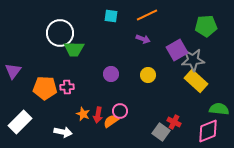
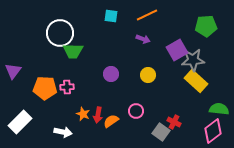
green trapezoid: moved 1 px left, 2 px down
pink circle: moved 16 px right
pink diamond: moved 5 px right; rotated 15 degrees counterclockwise
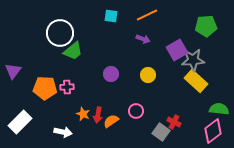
green trapezoid: rotated 40 degrees counterclockwise
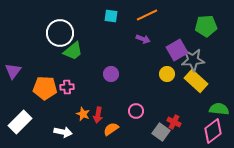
yellow circle: moved 19 px right, 1 px up
orange semicircle: moved 8 px down
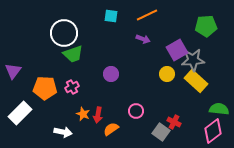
white circle: moved 4 px right
green trapezoid: moved 3 px down; rotated 20 degrees clockwise
pink cross: moved 5 px right; rotated 24 degrees counterclockwise
white rectangle: moved 9 px up
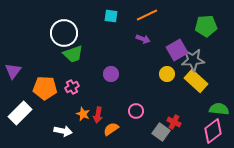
white arrow: moved 1 px up
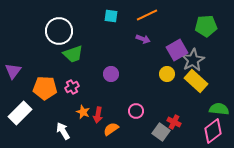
white circle: moved 5 px left, 2 px up
gray star: rotated 25 degrees counterclockwise
orange star: moved 2 px up
white arrow: rotated 132 degrees counterclockwise
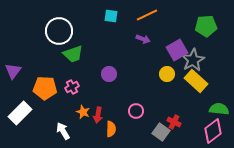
purple circle: moved 2 px left
orange semicircle: rotated 126 degrees clockwise
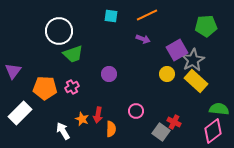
orange star: moved 1 px left, 7 px down
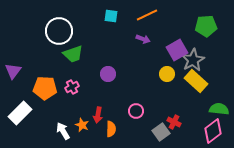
purple circle: moved 1 px left
orange star: moved 6 px down
gray square: rotated 18 degrees clockwise
